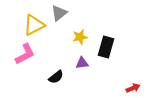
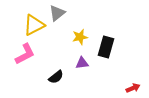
gray triangle: moved 2 px left
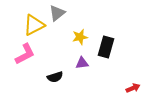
black semicircle: moved 1 px left; rotated 21 degrees clockwise
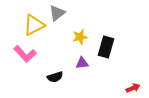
pink L-shape: rotated 75 degrees clockwise
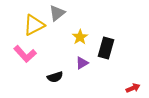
yellow star: rotated 21 degrees counterclockwise
black rectangle: moved 1 px down
purple triangle: rotated 24 degrees counterclockwise
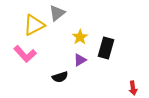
purple triangle: moved 2 px left, 3 px up
black semicircle: moved 5 px right
red arrow: rotated 104 degrees clockwise
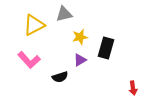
gray triangle: moved 7 px right, 1 px down; rotated 24 degrees clockwise
yellow star: rotated 21 degrees clockwise
pink L-shape: moved 4 px right, 6 px down
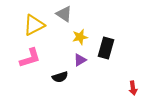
gray triangle: rotated 48 degrees clockwise
pink L-shape: moved 1 px right, 2 px up; rotated 65 degrees counterclockwise
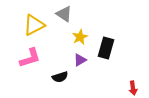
yellow star: rotated 14 degrees counterclockwise
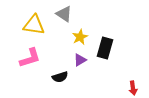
yellow triangle: rotated 35 degrees clockwise
black rectangle: moved 1 px left
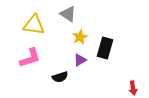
gray triangle: moved 4 px right
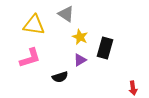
gray triangle: moved 2 px left
yellow star: rotated 21 degrees counterclockwise
